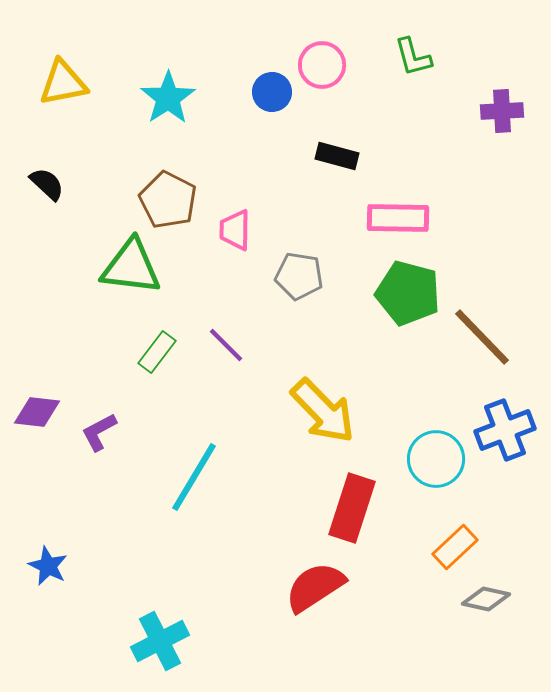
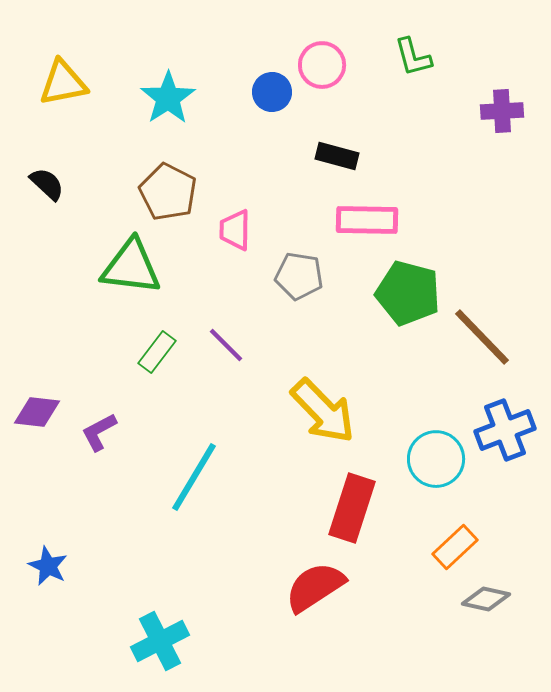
brown pentagon: moved 8 px up
pink rectangle: moved 31 px left, 2 px down
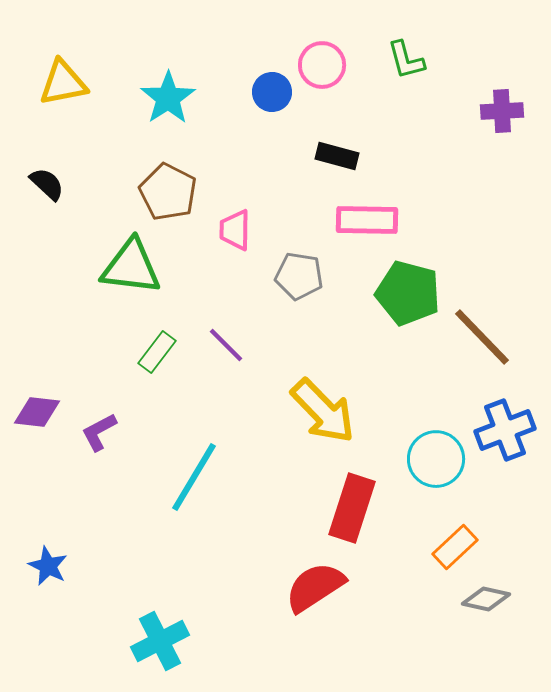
green L-shape: moved 7 px left, 3 px down
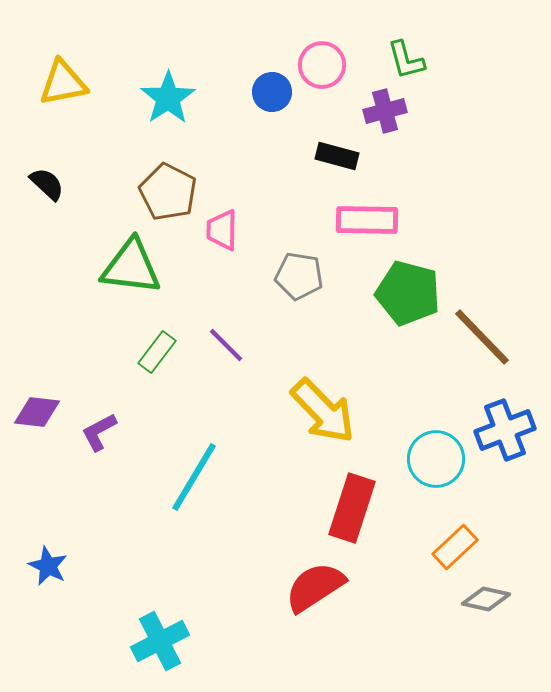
purple cross: moved 117 px left; rotated 12 degrees counterclockwise
pink trapezoid: moved 13 px left
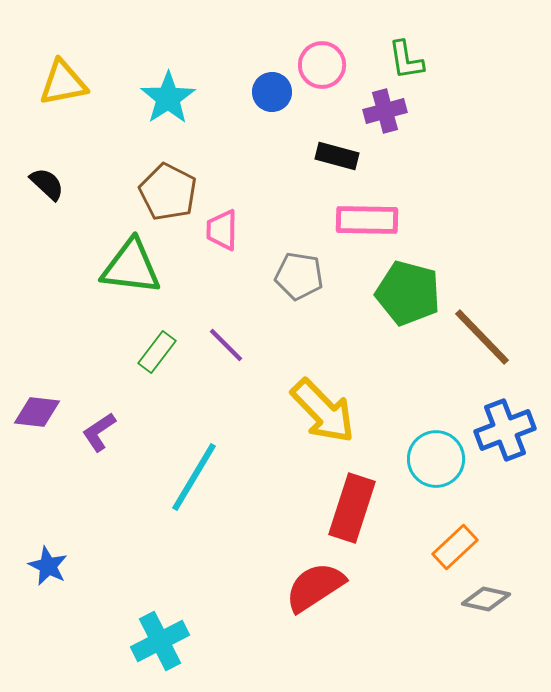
green L-shape: rotated 6 degrees clockwise
purple L-shape: rotated 6 degrees counterclockwise
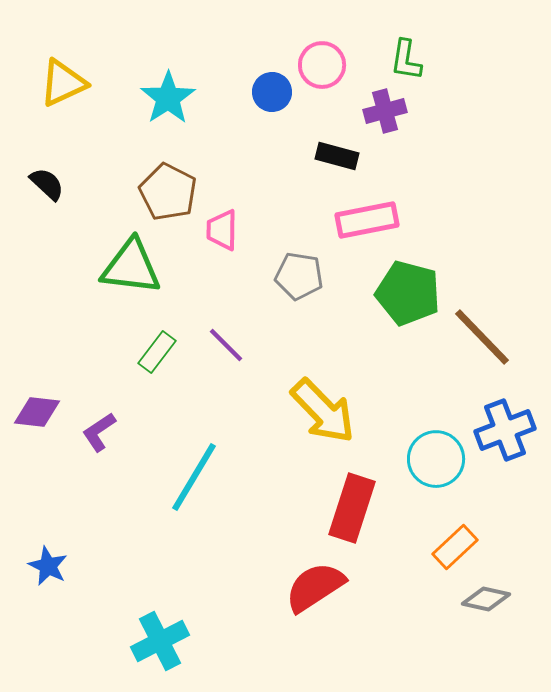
green L-shape: rotated 18 degrees clockwise
yellow triangle: rotated 14 degrees counterclockwise
pink rectangle: rotated 12 degrees counterclockwise
